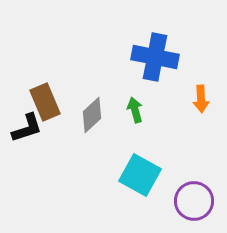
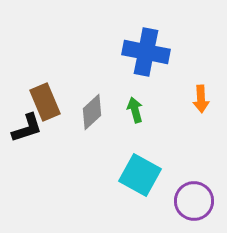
blue cross: moved 9 px left, 5 px up
gray diamond: moved 3 px up
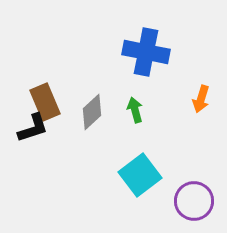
orange arrow: rotated 20 degrees clockwise
black L-shape: moved 6 px right
cyan square: rotated 24 degrees clockwise
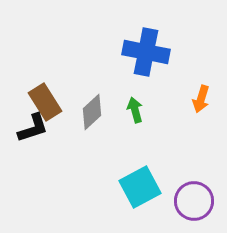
brown rectangle: rotated 9 degrees counterclockwise
cyan square: moved 12 px down; rotated 9 degrees clockwise
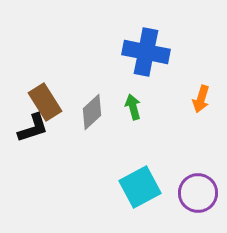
green arrow: moved 2 px left, 3 px up
purple circle: moved 4 px right, 8 px up
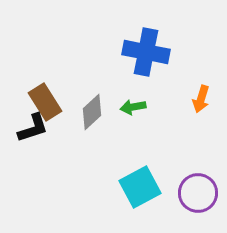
green arrow: rotated 85 degrees counterclockwise
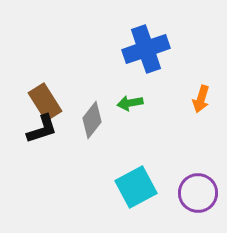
blue cross: moved 3 px up; rotated 30 degrees counterclockwise
green arrow: moved 3 px left, 4 px up
gray diamond: moved 8 px down; rotated 9 degrees counterclockwise
black L-shape: moved 9 px right, 1 px down
cyan square: moved 4 px left
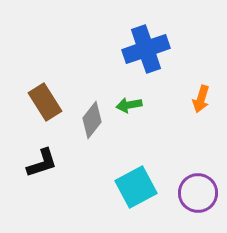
green arrow: moved 1 px left, 2 px down
black L-shape: moved 34 px down
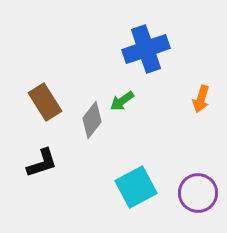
green arrow: moved 7 px left, 4 px up; rotated 25 degrees counterclockwise
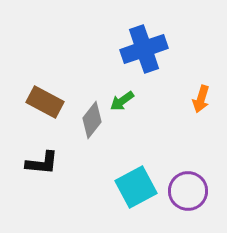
blue cross: moved 2 px left
brown rectangle: rotated 30 degrees counterclockwise
black L-shape: rotated 24 degrees clockwise
purple circle: moved 10 px left, 2 px up
